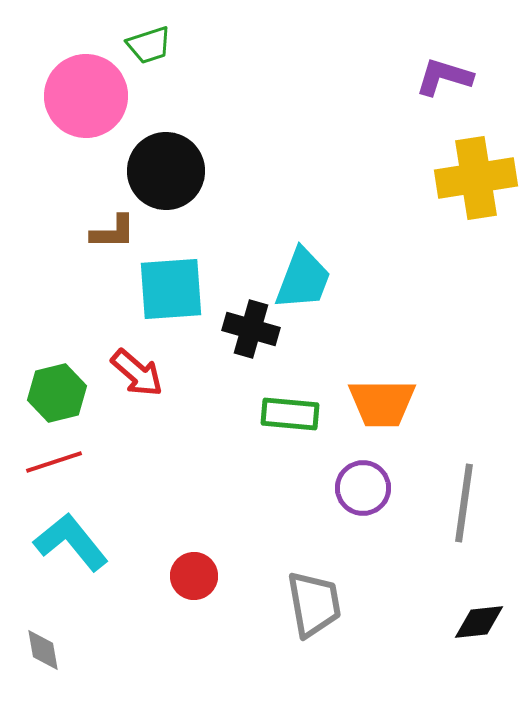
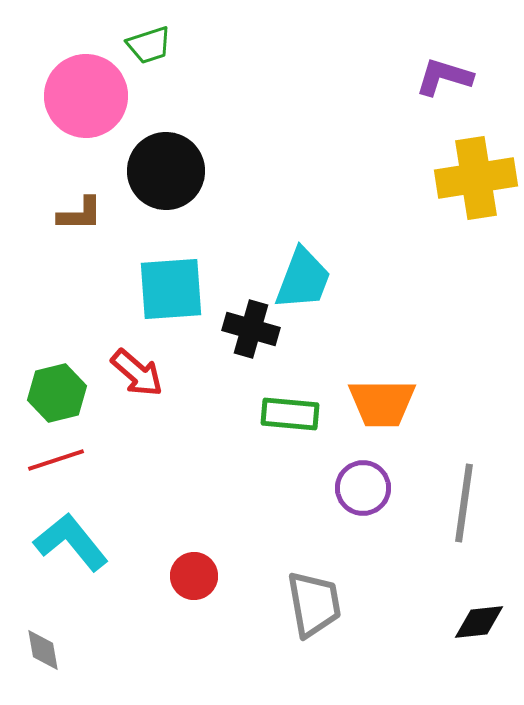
brown L-shape: moved 33 px left, 18 px up
red line: moved 2 px right, 2 px up
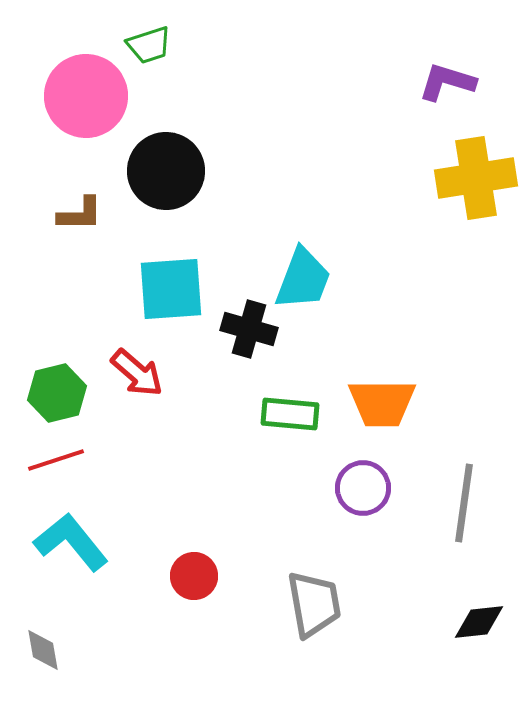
purple L-shape: moved 3 px right, 5 px down
black cross: moved 2 px left
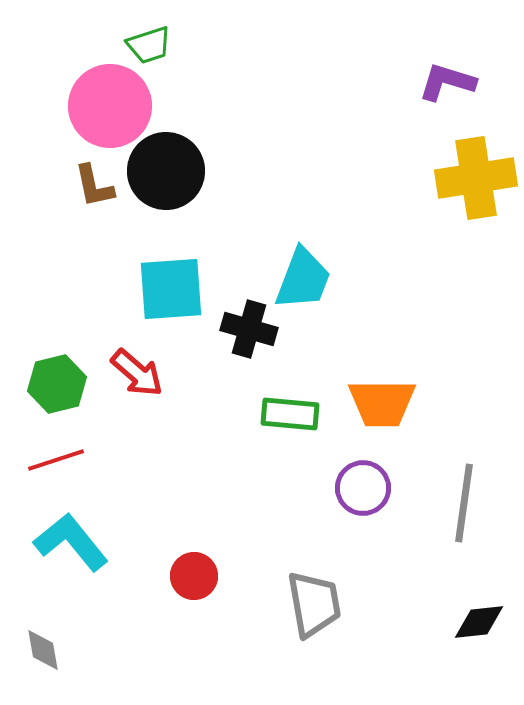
pink circle: moved 24 px right, 10 px down
brown L-shape: moved 14 px right, 28 px up; rotated 78 degrees clockwise
green hexagon: moved 9 px up
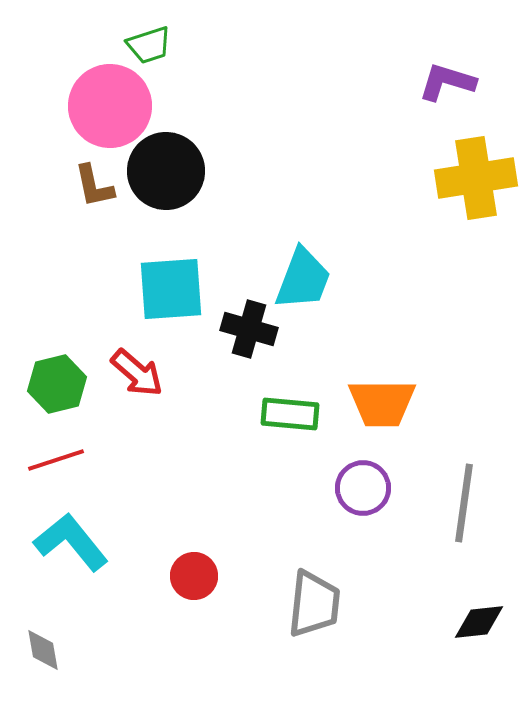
gray trapezoid: rotated 16 degrees clockwise
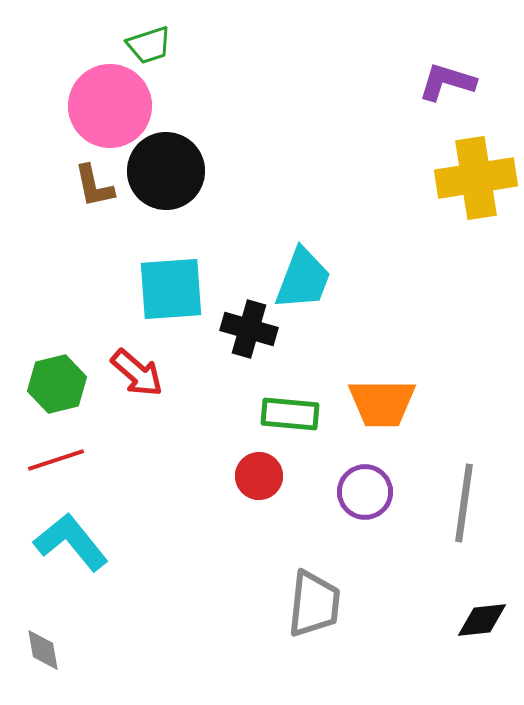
purple circle: moved 2 px right, 4 px down
red circle: moved 65 px right, 100 px up
black diamond: moved 3 px right, 2 px up
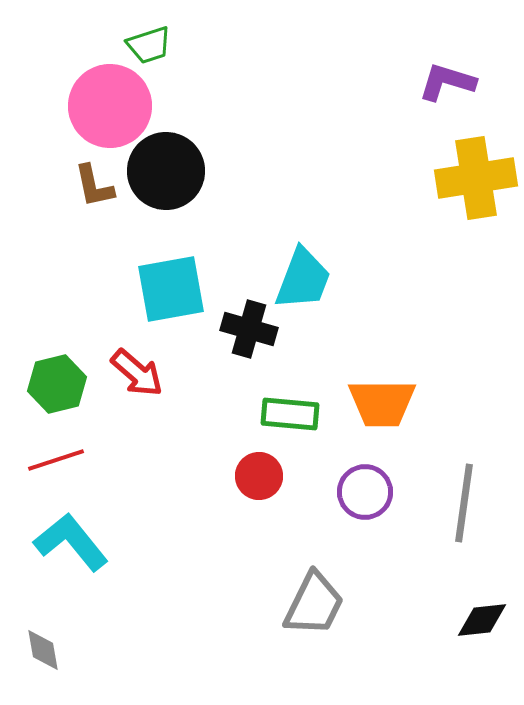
cyan square: rotated 6 degrees counterclockwise
gray trapezoid: rotated 20 degrees clockwise
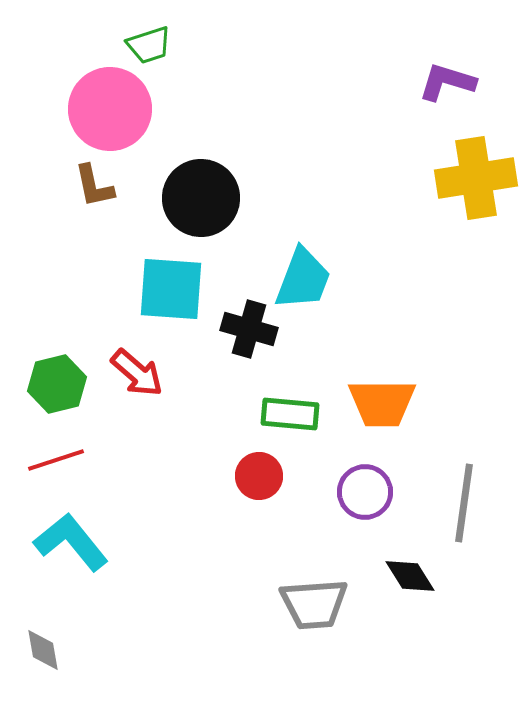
pink circle: moved 3 px down
black circle: moved 35 px right, 27 px down
cyan square: rotated 14 degrees clockwise
gray trapezoid: rotated 60 degrees clockwise
black diamond: moved 72 px left, 44 px up; rotated 64 degrees clockwise
